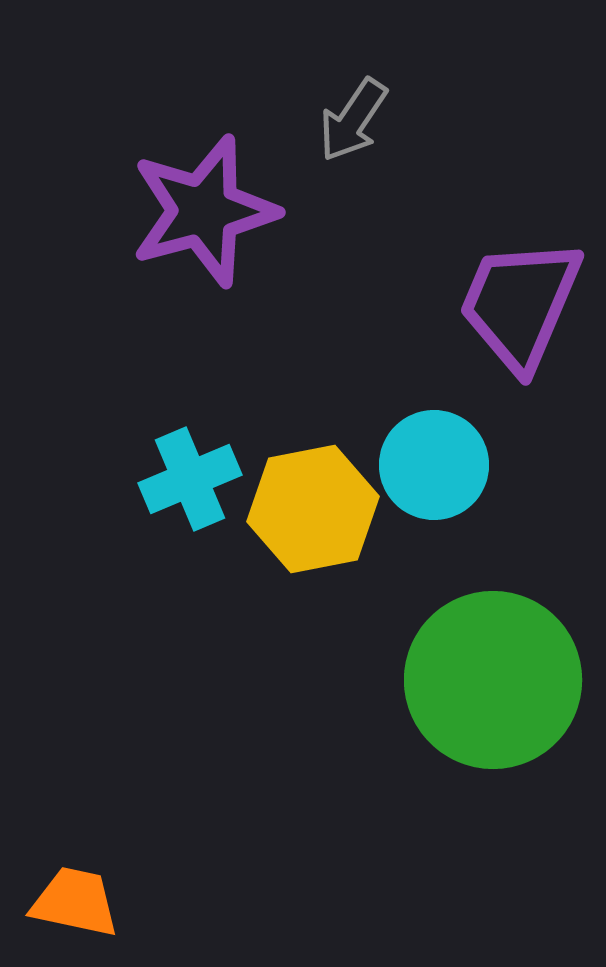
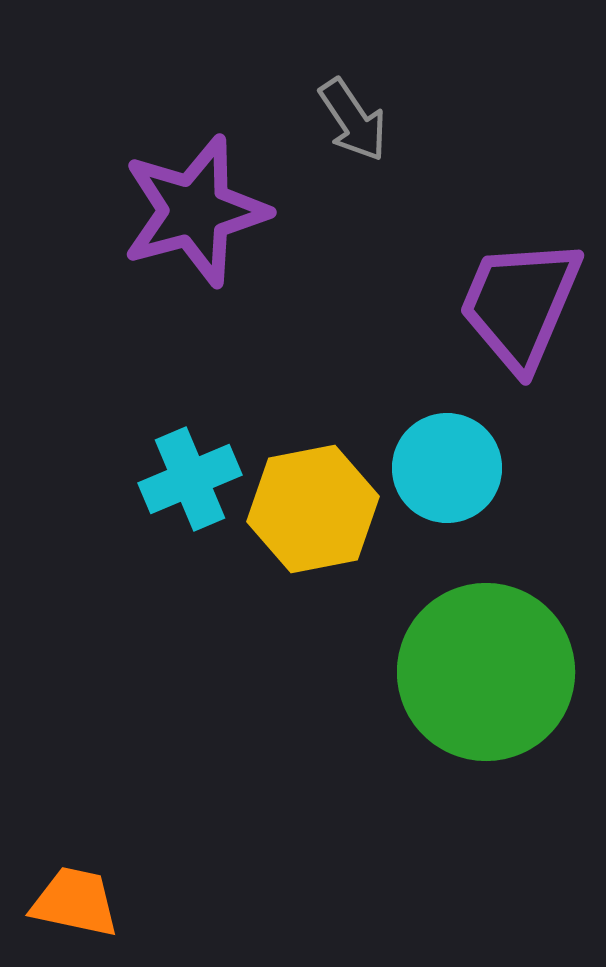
gray arrow: rotated 68 degrees counterclockwise
purple star: moved 9 px left
cyan circle: moved 13 px right, 3 px down
green circle: moved 7 px left, 8 px up
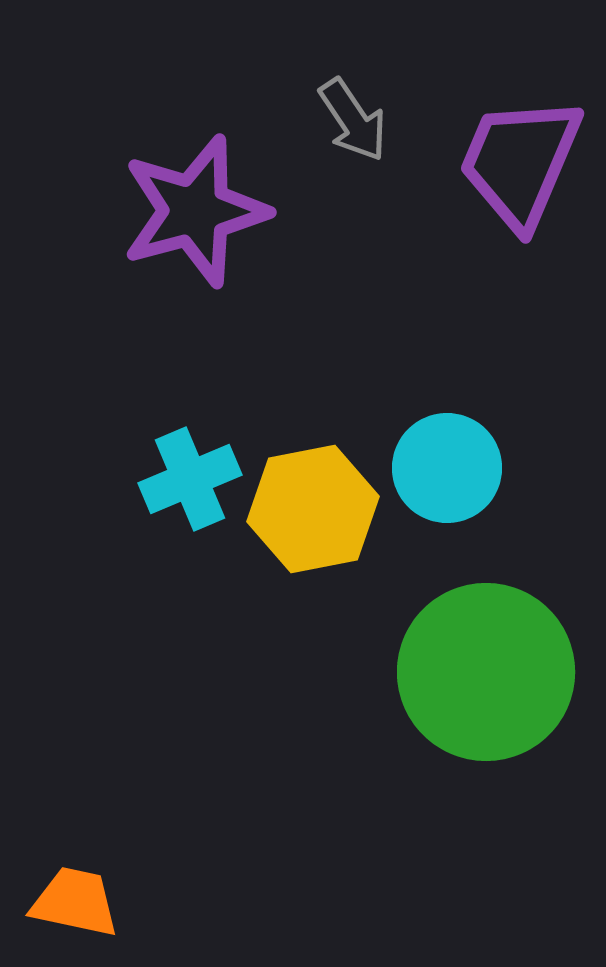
purple trapezoid: moved 142 px up
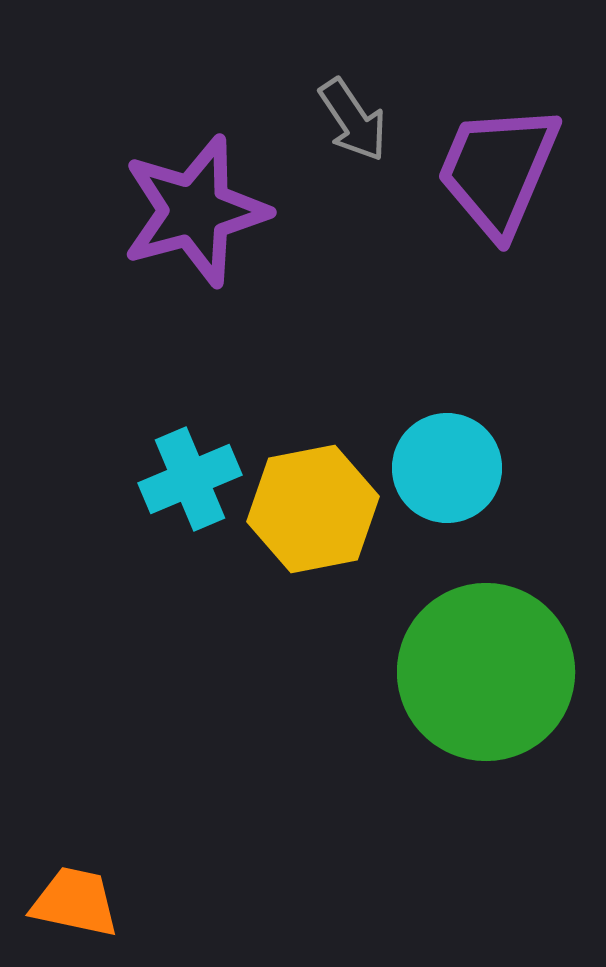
purple trapezoid: moved 22 px left, 8 px down
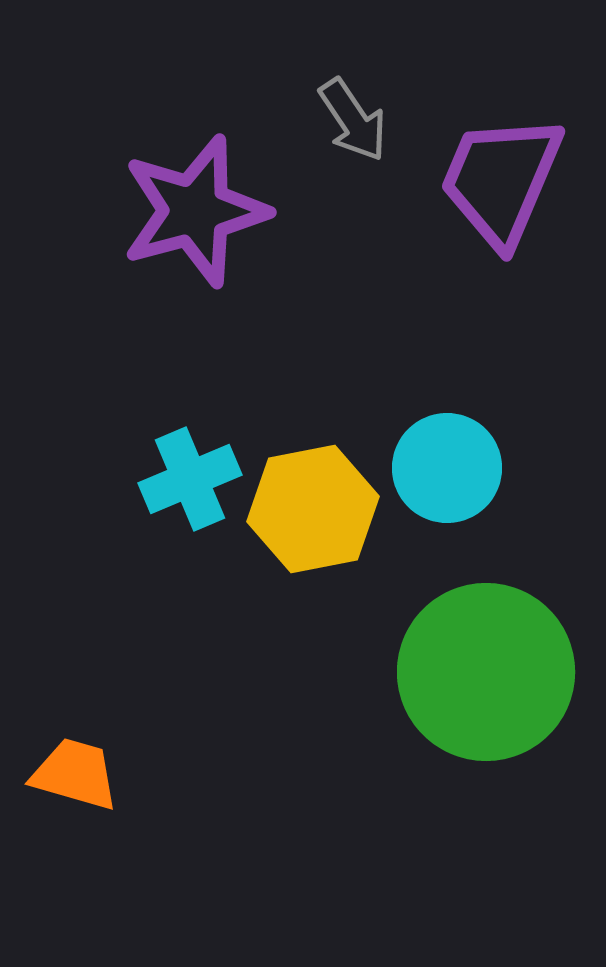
purple trapezoid: moved 3 px right, 10 px down
orange trapezoid: moved 128 px up; rotated 4 degrees clockwise
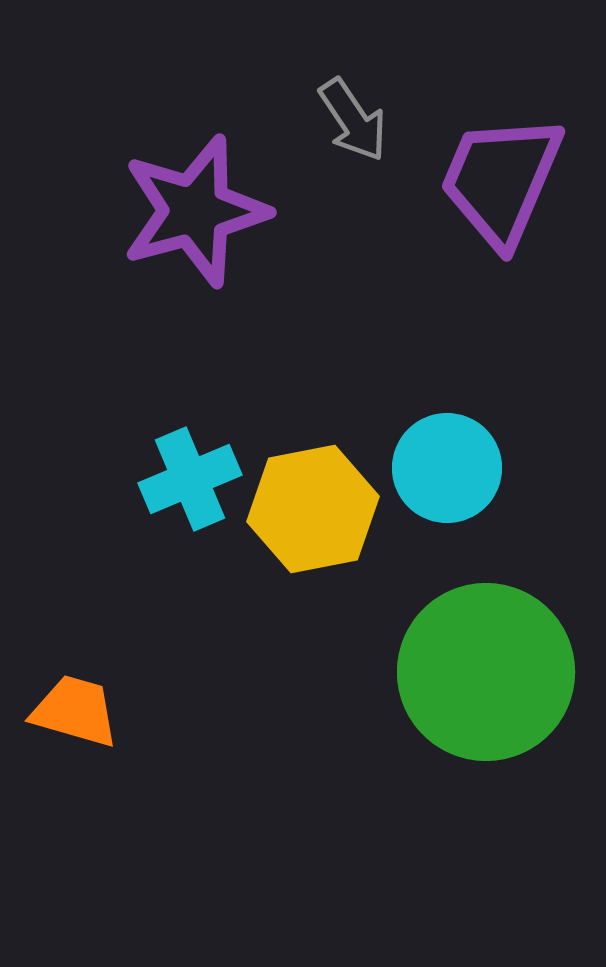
orange trapezoid: moved 63 px up
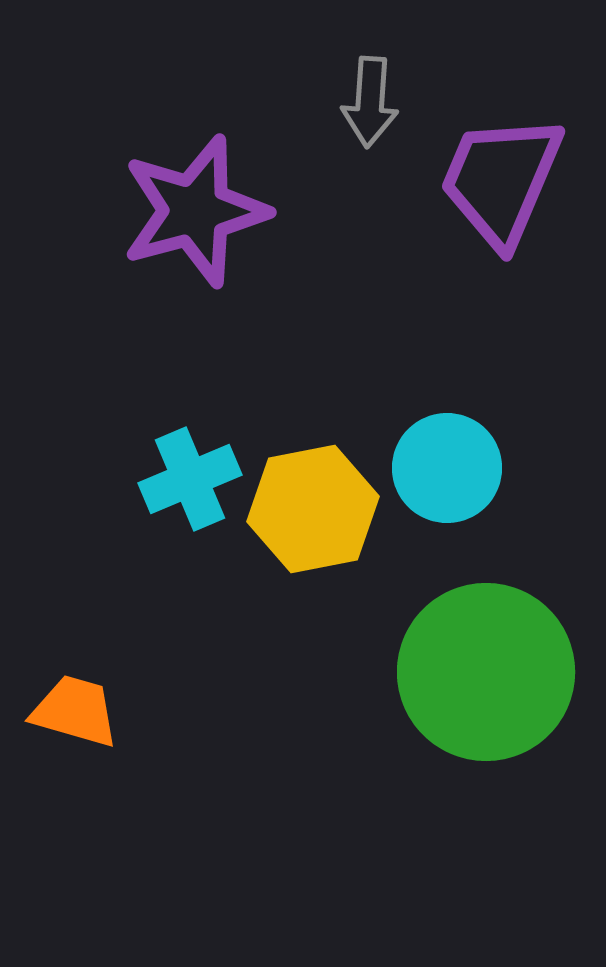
gray arrow: moved 17 px right, 18 px up; rotated 38 degrees clockwise
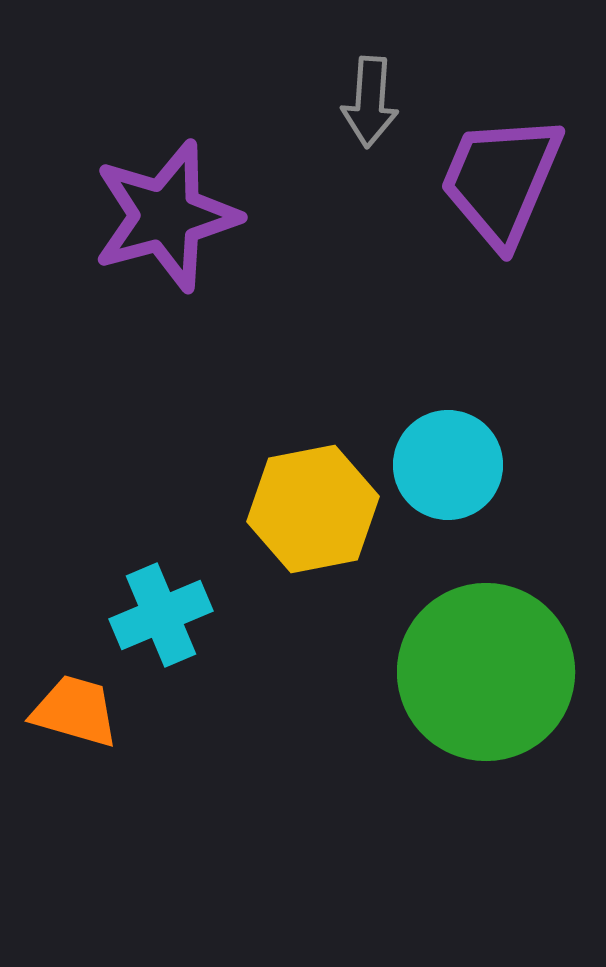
purple star: moved 29 px left, 5 px down
cyan circle: moved 1 px right, 3 px up
cyan cross: moved 29 px left, 136 px down
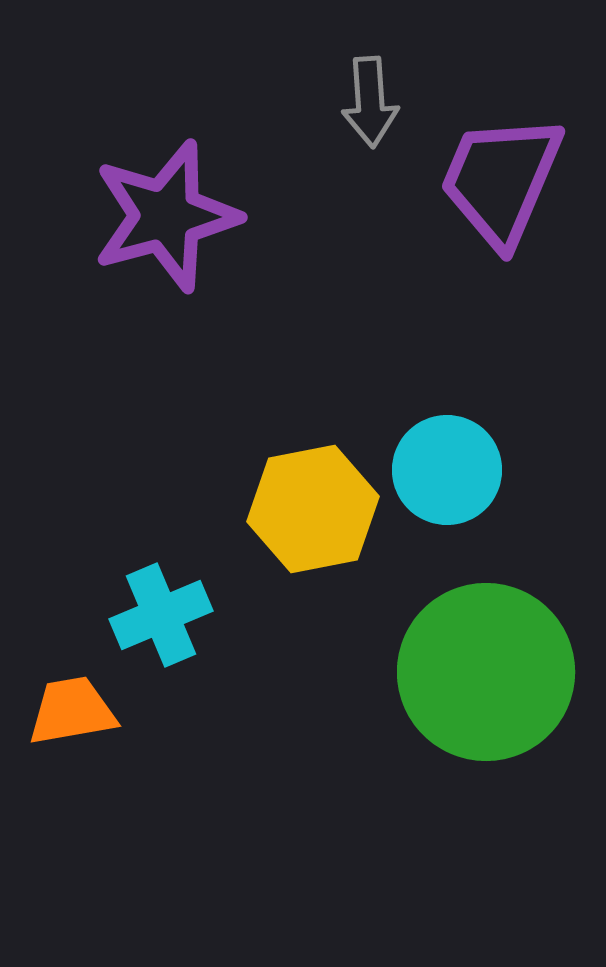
gray arrow: rotated 8 degrees counterclockwise
cyan circle: moved 1 px left, 5 px down
orange trapezoid: moved 3 px left; rotated 26 degrees counterclockwise
